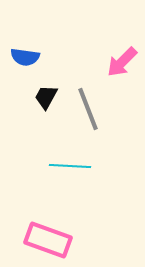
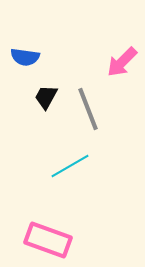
cyan line: rotated 33 degrees counterclockwise
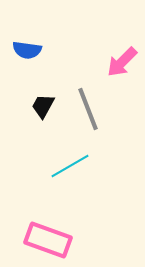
blue semicircle: moved 2 px right, 7 px up
black trapezoid: moved 3 px left, 9 px down
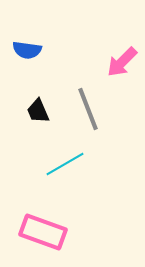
black trapezoid: moved 5 px left, 5 px down; rotated 52 degrees counterclockwise
cyan line: moved 5 px left, 2 px up
pink rectangle: moved 5 px left, 8 px up
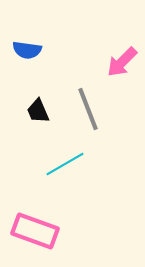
pink rectangle: moved 8 px left, 1 px up
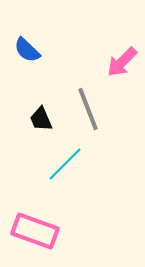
blue semicircle: rotated 36 degrees clockwise
black trapezoid: moved 3 px right, 8 px down
cyan line: rotated 15 degrees counterclockwise
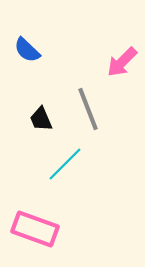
pink rectangle: moved 2 px up
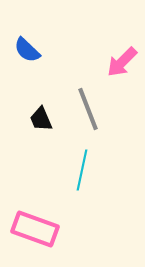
cyan line: moved 17 px right, 6 px down; rotated 33 degrees counterclockwise
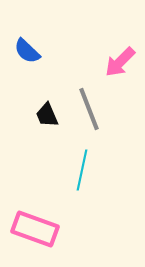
blue semicircle: moved 1 px down
pink arrow: moved 2 px left
gray line: moved 1 px right
black trapezoid: moved 6 px right, 4 px up
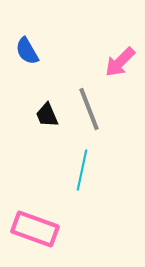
blue semicircle: rotated 16 degrees clockwise
